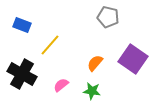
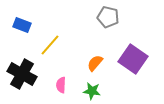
pink semicircle: rotated 49 degrees counterclockwise
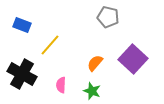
purple square: rotated 8 degrees clockwise
green star: rotated 12 degrees clockwise
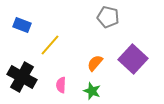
black cross: moved 3 px down
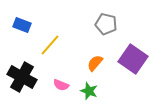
gray pentagon: moved 2 px left, 7 px down
purple square: rotated 8 degrees counterclockwise
pink semicircle: rotated 70 degrees counterclockwise
green star: moved 3 px left
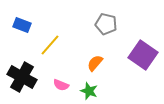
purple square: moved 10 px right, 4 px up
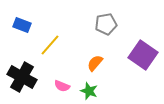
gray pentagon: rotated 25 degrees counterclockwise
pink semicircle: moved 1 px right, 1 px down
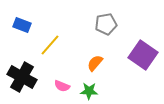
green star: rotated 18 degrees counterclockwise
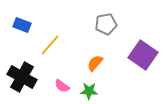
pink semicircle: rotated 14 degrees clockwise
